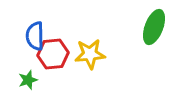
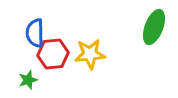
blue semicircle: moved 3 px up
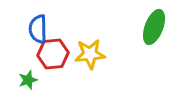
blue semicircle: moved 3 px right, 4 px up
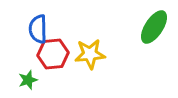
green ellipse: rotated 12 degrees clockwise
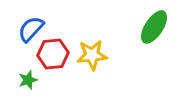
blue semicircle: moved 7 px left; rotated 44 degrees clockwise
yellow star: moved 2 px right, 1 px down
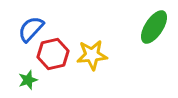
red hexagon: rotated 8 degrees counterclockwise
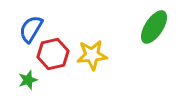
blue semicircle: rotated 12 degrees counterclockwise
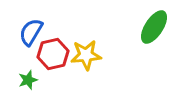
blue semicircle: moved 3 px down
yellow star: moved 6 px left
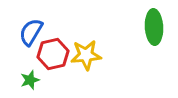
green ellipse: rotated 36 degrees counterclockwise
green star: moved 2 px right
